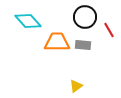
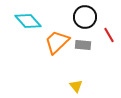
red line: moved 5 px down
orange trapezoid: rotated 44 degrees counterclockwise
yellow triangle: rotated 32 degrees counterclockwise
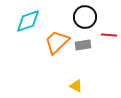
cyan diamond: rotated 68 degrees counterclockwise
red line: rotated 56 degrees counterclockwise
gray rectangle: rotated 14 degrees counterclockwise
yellow triangle: rotated 24 degrees counterclockwise
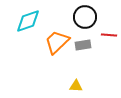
yellow triangle: rotated 24 degrees counterclockwise
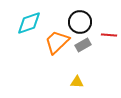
black circle: moved 5 px left, 5 px down
cyan diamond: moved 1 px right, 2 px down
gray rectangle: rotated 21 degrees counterclockwise
yellow triangle: moved 1 px right, 4 px up
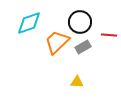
gray rectangle: moved 2 px down
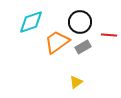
cyan diamond: moved 2 px right, 1 px up
orange trapezoid: rotated 8 degrees clockwise
yellow triangle: moved 1 px left; rotated 40 degrees counterclockwise
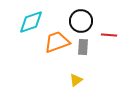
black circle: moved 1 px right, 1 px up
orange trapezoid: rotated 16 degrees clockwise
gray rectangle: rotated 56 degrees counterclockwise
yellow triangle: moved 2 px up
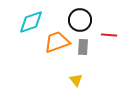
black circle: moved 1 px left, 1 px up
yellow triangle: rotated 32 degrees counterclockwise
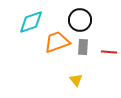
red line: moved 17 px down
